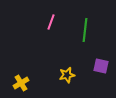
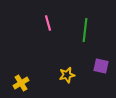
pink line: moved 3 px left, 1 px down; rotated 35 degrees counterclockwise
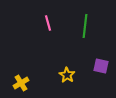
green line: moved 4 px up
yellow star: rotated 28 degrees counterclockwise
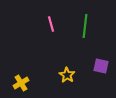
pink line: moved 3 px right, 1 px down
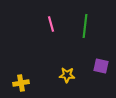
yellow star: rotated 28 degrees counterclockwise
yellow cross: rotated 21 degrees clockwise
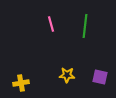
purple square: moved 1 px left, 11 px down
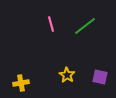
green line: rotated 45 degrees clockwise
yellow star: rotated 28 degrees clockwise
